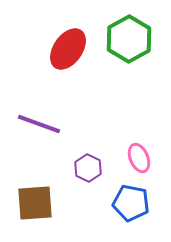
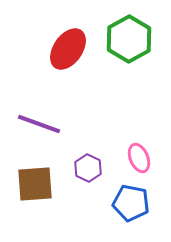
brown square: moved 19 px up
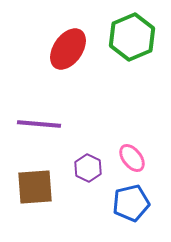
green hexagon: moved 3 px right, 2 px up; rotated 6 degrees clockwise
purple line: rotated 15 degrees counterclockwise
pink ellipse: moved 7 px left; rotated 16 degrees counterclockwise
brown square: moved 3 px down
blue pentagon: rotated 24 degrees counterclockwise
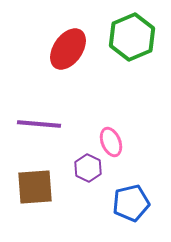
pink ellipse: moved 21 px left, 16 px up; rotated 16 degrees clockwise
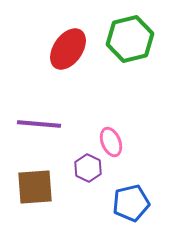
green hexagon: moved 2 px left, 2 px down; rotated 9 degrees clockwise
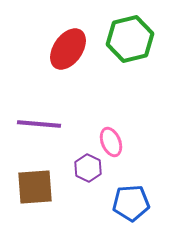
blue pentagon: rotated 9 degrees clockwise
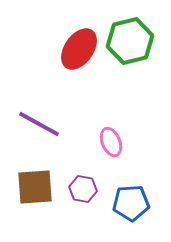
green hexagon: moved 2 px down
red ellipse: moved 11 px right
purple line: rotated 24 degrees clockwise
purple hexagon: moved 5 px left, 21 px down; rotated 16 degrees counterclockwise
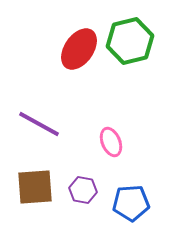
purple hexagon: moved 1 px down
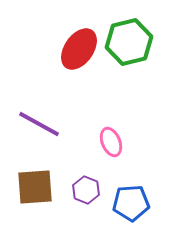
green hexagon: moved 1 px left, 1 px down
purple hexagon: moved 3 px right; rotated 12 degrees clockwise
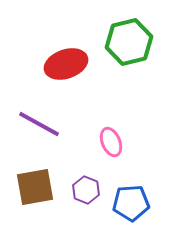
red ellipse: moved 13 px left, 15 px down; rotated 36 degrees clockwise
brown square: rotated 6 degrees counterclockwise
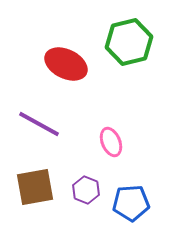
red ellipse: rotated 45 degrees clockwise
